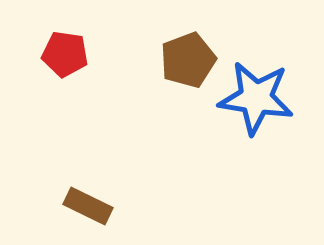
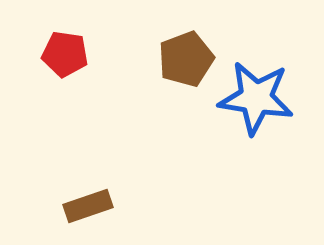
brown pentagon: moved 2 px left, 1 px up
brown rectangle: rotated 45 degrees counterclockwise
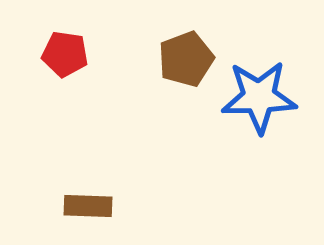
blue star: moved 3 px right, 1 px up; rotated 10 degrees counterclockwise
brown rectangle: rotated 21 degrees clockwise
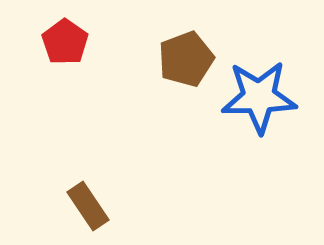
red pentagon: moved 12 px up; rotated 27 degrees clockwise
brown rectangle: rotated 54 degrees clockwise
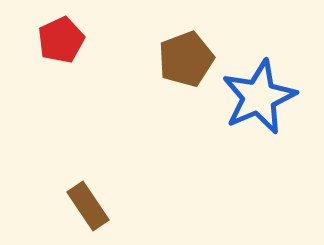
red pentagon: moved 4 px left, 2 px up; rotated 12 degrees clockwise
blue star: rotated 22 degrees counterclockwise
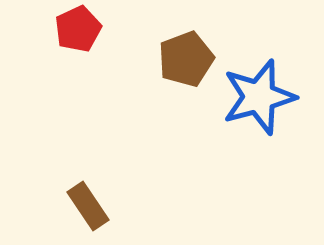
red pentagon: moved 17 px right, 11 px up
blue star: rotated 8 degrees clockwise
